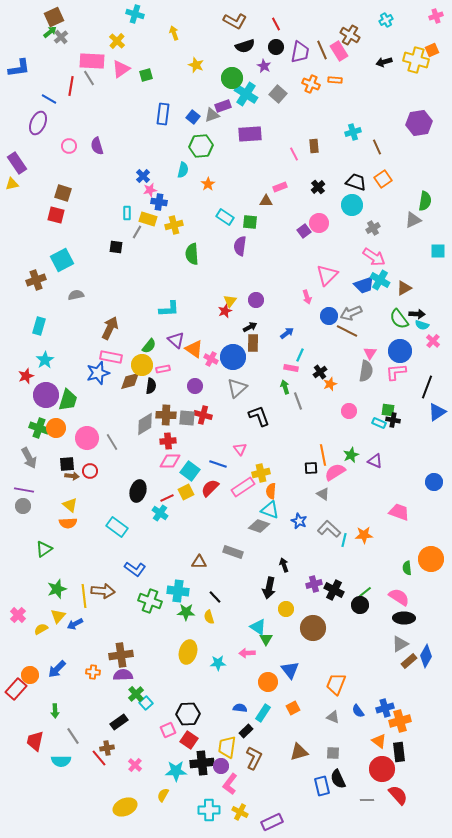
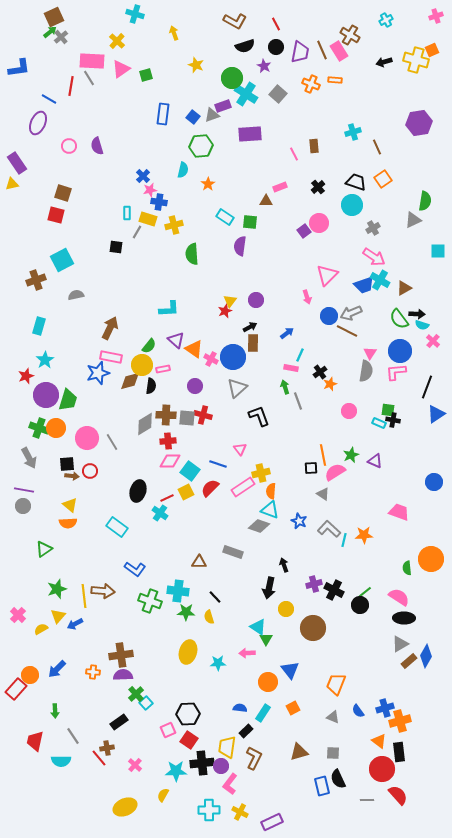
blue triangle at (437, 412): moved 1 px left, 2 px down
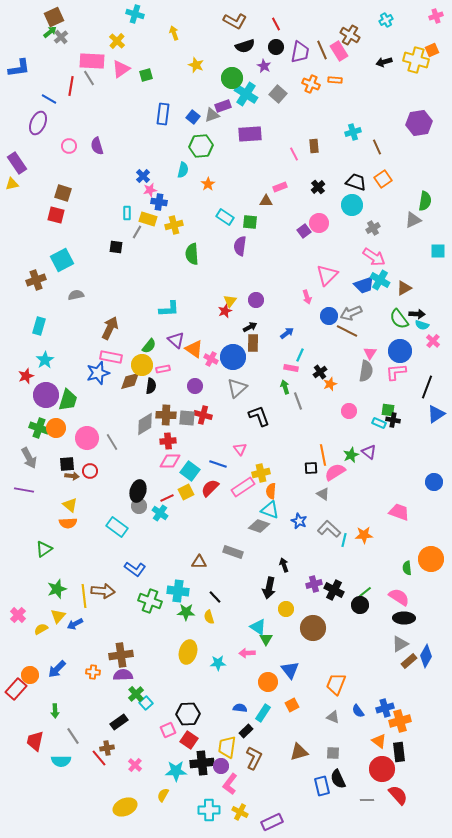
purple triangle at (375, 461): moved 6 px left, 9 px up; rotated 14 degrees clockwise
gray circle at (23, 506): moved 116 px right
orange square at (293, 708): moved 1 px left, 3 px up
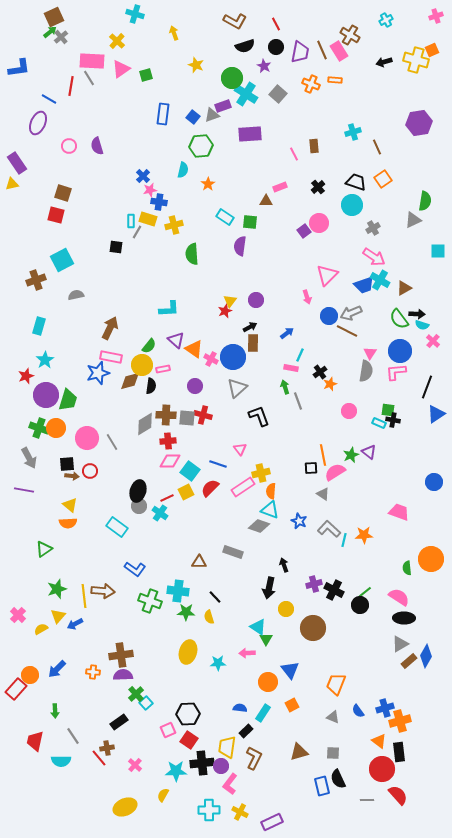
cyan rectangle at (127, 213): moved 4 px right, 8 px down
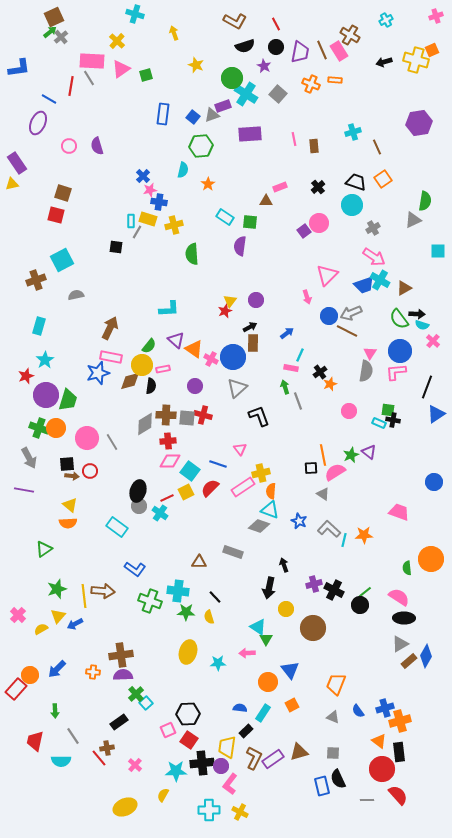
pink line at (294, 154): moved 15 px up; rotated 16 degrees clockwise
purple rectangle at (272, 822): moved 1 px right, 63 px up; rotated 10 degrees counterclockwise
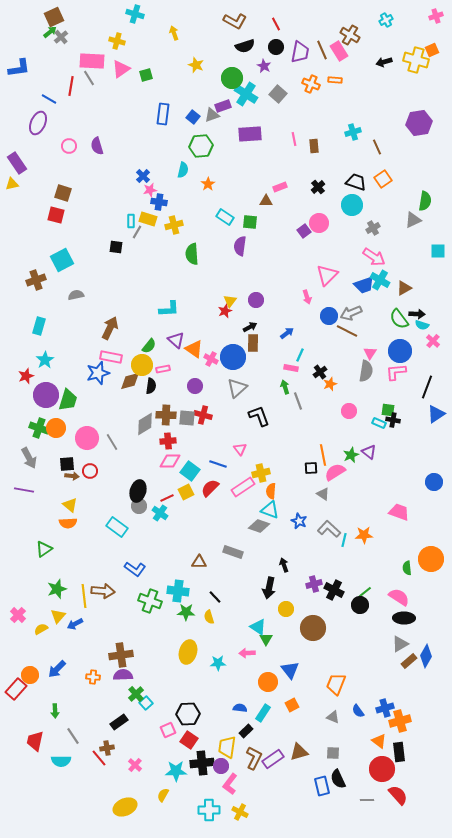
yellow cross at (117, 41): rotated 28 degrees counterclockwise
orange cross at (93, 672): moved 5 px down
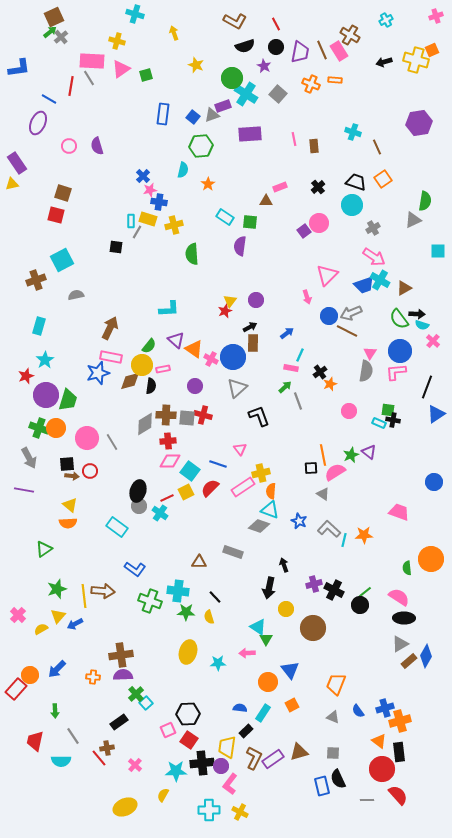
cyan cross at (353, 132): rotated 35 degrees clockwise
green arrow at (285, 387): rotated 64 degrees clockwise
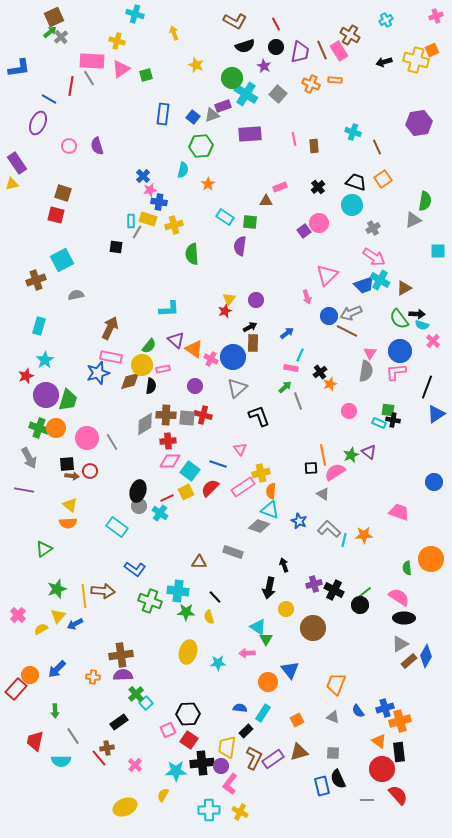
yellow triangle at (230, 301): moved 1 px left, 2 px up
orange square at (292, 705): moved 5 px right, 15 px down
